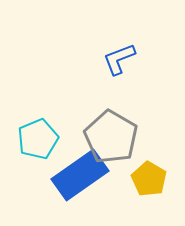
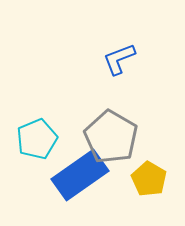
cyan pentagon: moved 1 px left
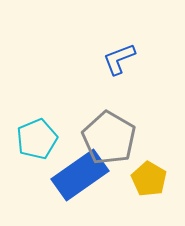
gray pentagon: moved 2 px left, 1 px down
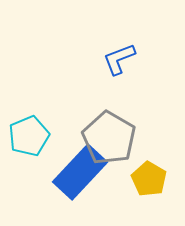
cyan pentagon: moved 8 px left, 3 px up
blue rectangle: moved 3 px up; rotated 12 degrees counterclockwise
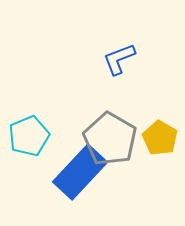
gray pentagon: moved 1 px right, 1 px down
yellow pentagon: moved 11 px right, 41 px up
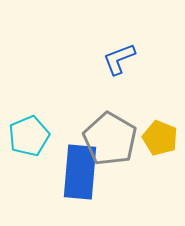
yellow pentagon: rotated 8 degrees counterclockwise
blue rectangle: rotated 38 degrees counterclockwise
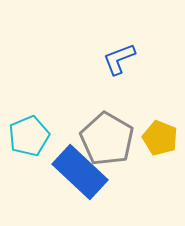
gray pentagon: moved 3 px left
blue rectangle: rotated 52 degrees counterclockwise
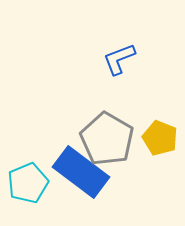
cyan pentagon: moved 1 px left, 47 px down
blue rectangle: moved 1 px right; rotated 6 degrees counterclockwise
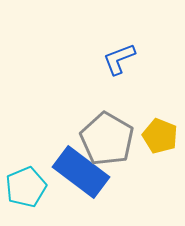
yellow pentagon: moved 2 px up
cyan pentagon: moved 2 px left, 4 px down
